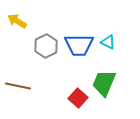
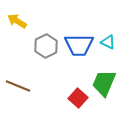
brown line: rotated 10 degrees clockwise
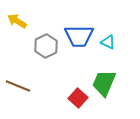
blue trapezoid: moved 9 px up
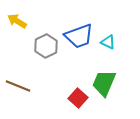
blue trapezoid: rotated 20 degrees counterclockwise
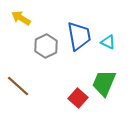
yellow arrow: moved 4 px right, 3 px up
blue trapezoid: rotated 80 degrees counterclockwise
brown line: rotated 20 degrees clockwise
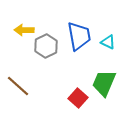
yellow arrow: moved 3 px right, 12 px down; rotated 30 degrees counterclockwise
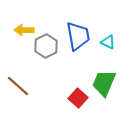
blue trapezoid: moved 1 px left
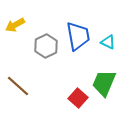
yellow arrow: moved 9 px left, 5 px up; rotated 30 degrees counterclockwise
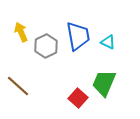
yellow arrow: moved 6 px right, 7 px down; rotated 96 degrees clockwise
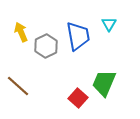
cyan triangle: moved 1 px right, 18 px up; rotated 35 degrees clockwise
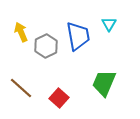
brown line: moved 3 px right, 2 px down
red square: moved 19 px left
